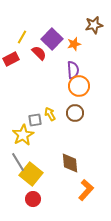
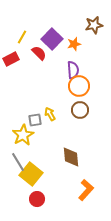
brown circle: moved 5 px right, 3 px up
brown diamond: moved 1 px right, 6 px up
red circle: moved 4 px right
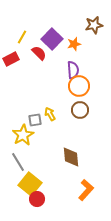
yellow square: moved 1 px left, 10 px down
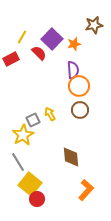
gray square: moved 2 px left; rotated 16 degrees counterclockwise
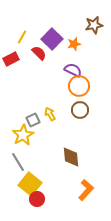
purple semicircle: rotated 60 degrees counterclockwise
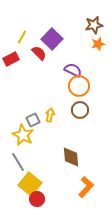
orange star: moved 24 px right
yellow arrow: moved 1 px down; rotated 40 degrees clockwise
yellow star: rotated 15 degrees counterclockwise
orange L-shape: moved 3 px up
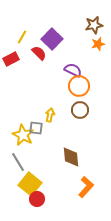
gray square: moved 3 px right, 8 px down; rotated 32 degrees clockwise
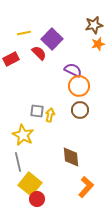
yellow line: moved 2 px right, 4 px up; rotated 48 degrees clockwise
gray square: moved 1 px right, 17 px up
gray line: rotated 18 degrees clockwise
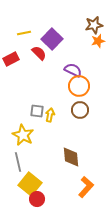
orange star: moved 3 px up
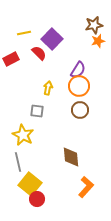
purple semicircle: moved 5 px right; rotated 96 degrees clockwise
yellow arrow: moved 2 px left, 27 px up
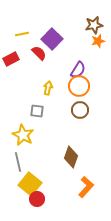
yellow line: moved 2 px left, 1 px down
brown diamond: rotated 25 degrees clockwise
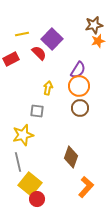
brown circle: moved 2 px up
yellow star: rotated 30 degrees clockwise
